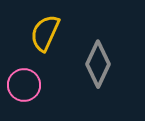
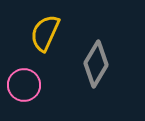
gray diamond: moved 2 px left; rotated 6 degrees clockwise
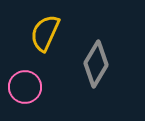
pink circle: moved 1 px right, 2 px down
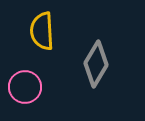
yellow semicircle: moved 3 px left, 2 px up; rotated 27 degrees counterclockwise
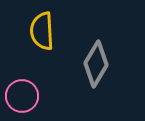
pink circle: moved 3 px left, 9 px down
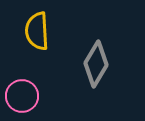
yellow semicircle: moved 5 px left
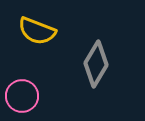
yellow semicircle: rotated 66 degrees counterclockwise
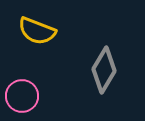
gray diamond: moved 8 px right, 6 px down
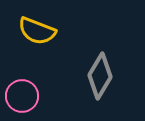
gray diamond: moved 4 px left, 6 px down
